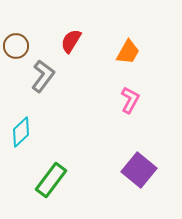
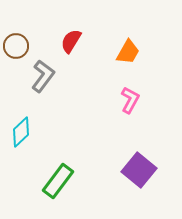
green rectangle: moved 7 px right, 1 px down
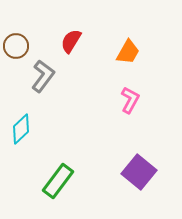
cyan diamond: moved 3 px up
purple square: moved 2 px down
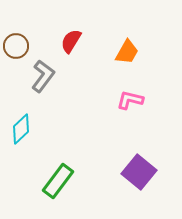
orange trapezoid: moved 1 px left
pink L-shape: rotated 104 degrees counterclockwise
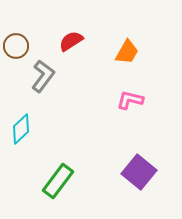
red semicircle: rotated 25 degrees clockwise
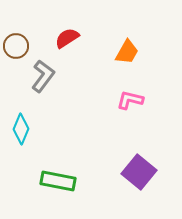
red semicircle: moved 4 px left, 3 px up
cyan diamond: rotated 24 degrees counterclockwise
green rectangle: rotated 64 degrees clockwise
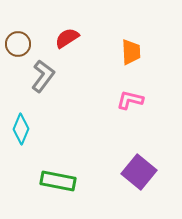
brown circle: moved 2 px right, 2 px up
orange trapezoid: moved 4 px right; rotated 32 degrees counterclockwise
